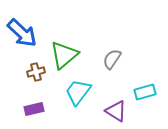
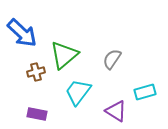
purple rectangle: moved 3 px right, 5 px down; rotated 24 degrees clockwise
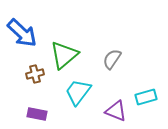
brown cross: moved 1 px left, 2 px down
cyan rectangle: moved 1 px right, 5 px down
purple triangle: rotated 10 degrees counterclockwise
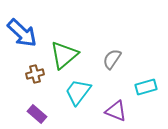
cyan rectangle: moved 10 px up
purple rectangle: rotated 30 degrees clockwise
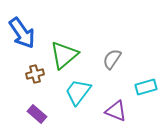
blue arrow: rotated 12 degrees clockwise
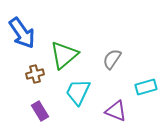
cyan trapezoid: rotated 12 degrees counterclockwise
purple rectangle: moved 3 px right, 3 px up; rotated 18 degrees clockwise
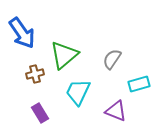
cyan rectangle: moved 7 px left, 3 px up
purple rectangle: moved 2 px down
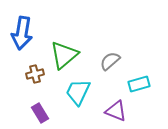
blue arrow: rotated 44 degrees clockwise
gray semicircle: moved 2 px left, 2 px down; rotated 15 degrees clockwise
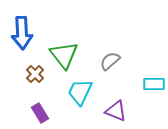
blue arrow: rotated 12 degrees counterclockwise
green triangle: rotated 28 degrees counterclockwise
brown cross: rotated 30 degrees counterclockwise
cyan rectangle: moved 15 px right; rotated 15 degrees clockwise
cyan trapezoid: moved 2 px right
